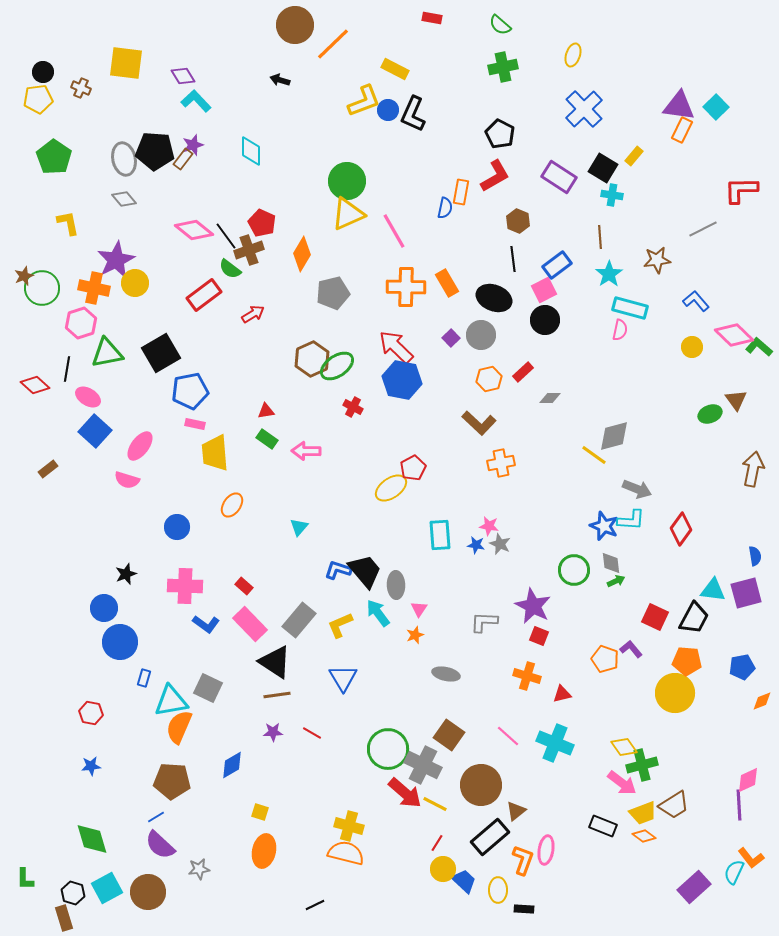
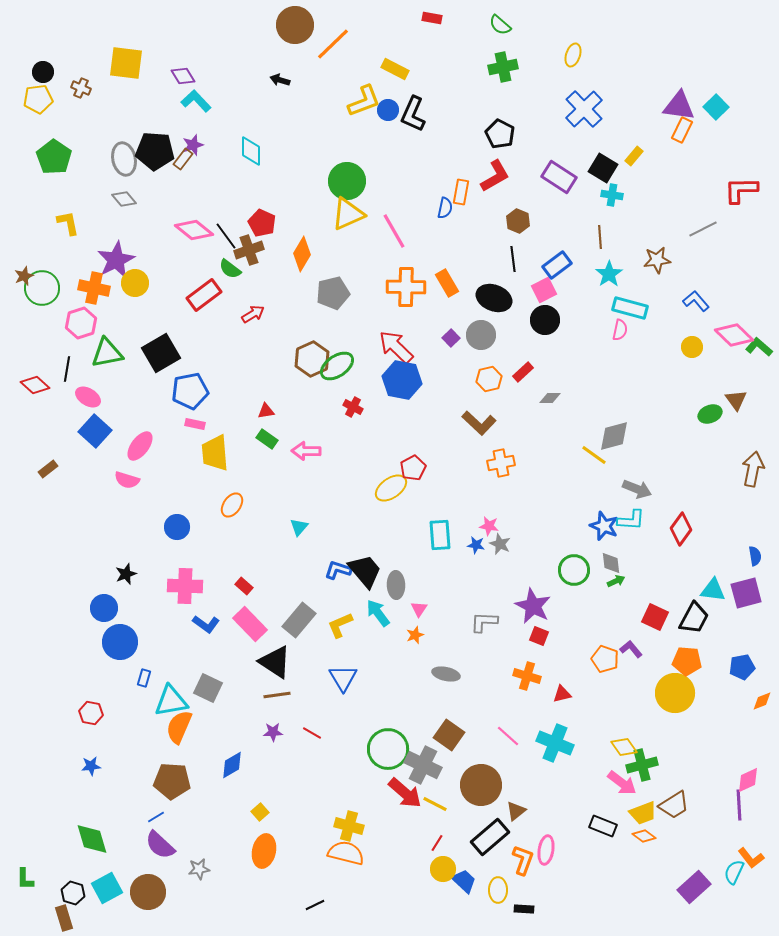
yellow square at (260, 812): rotated 30 degrees clockwise
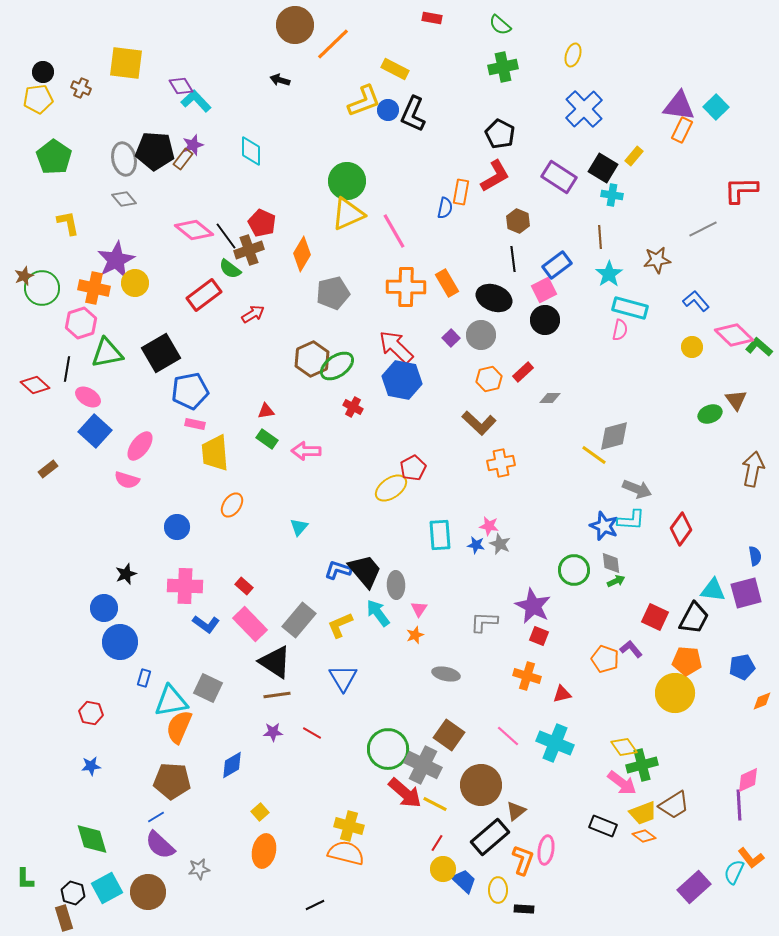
purple diamond at (183, 76): moved 2 px left, 10 px down
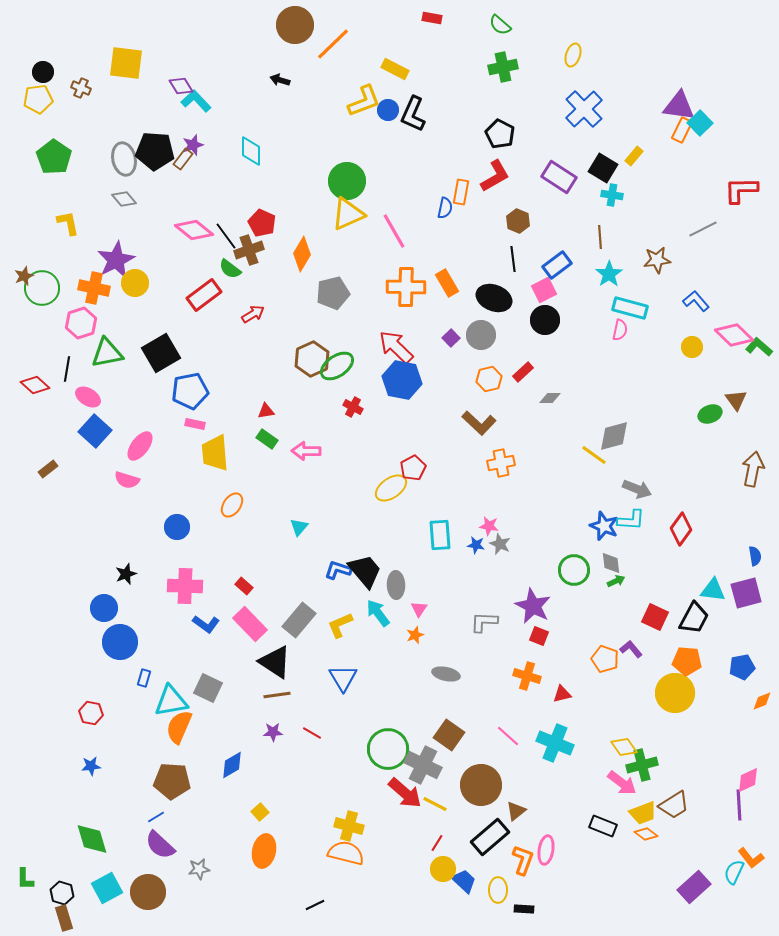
cyan square at (716, 107): moved 16 px left, 16 px down
orange diamond at (644, 836): moved 2 px right, 2 px up
black hexagon at (73, 893): moved 11 px left
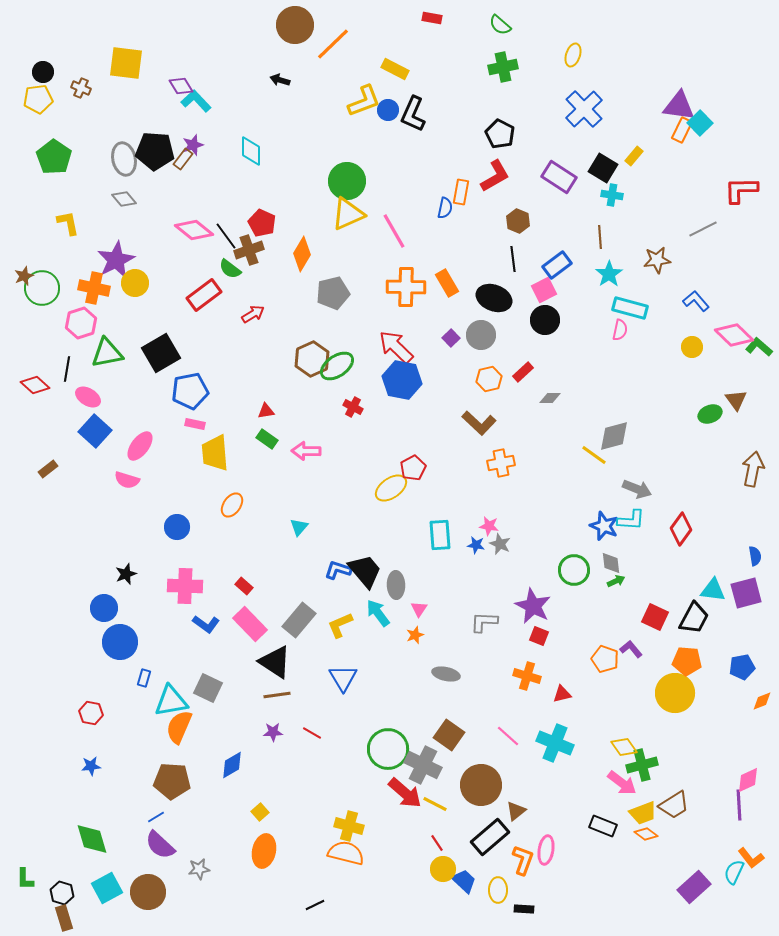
red line at (437, 843): rotated 66 degrees counterclockwise
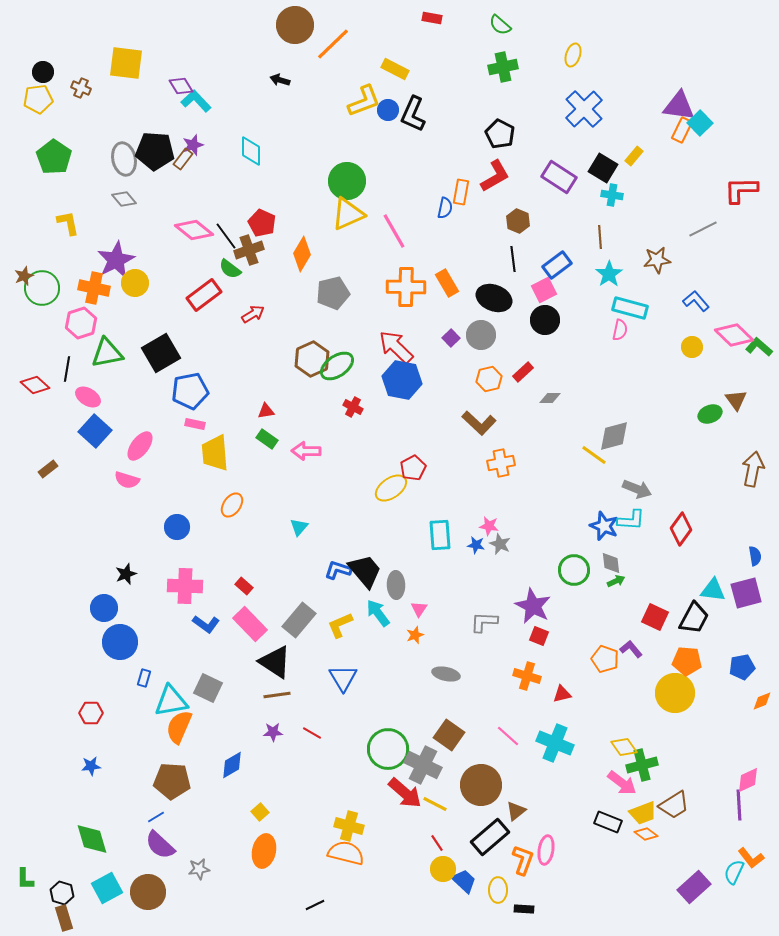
red hexagon at (91, 713): rotated 10 degrees counterclockwise
black rectangle at (603, 826): moved 5 px right, 4 px up
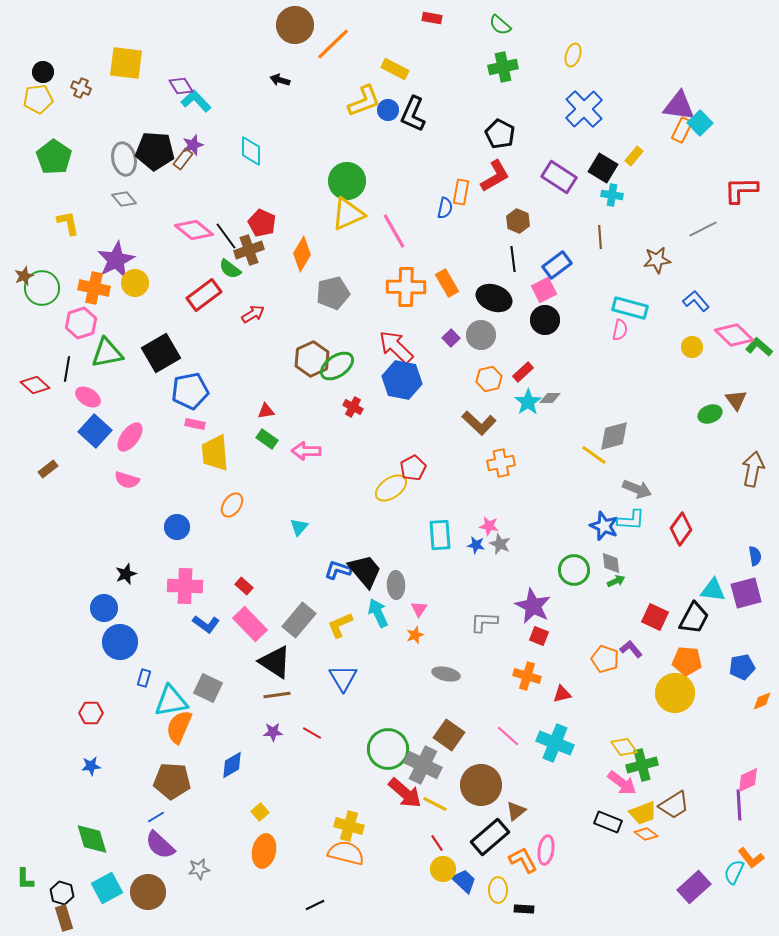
cyan star at (609, 274): moved 81 px left, 128 px down
pink ellipse at (140, 446): moved 10 px left, 9 px up
cyan arrow at (378, 613): rotated 12 degrees clockwise
orange L-shape at (523, 860): rotated 48 degrees counterclockwise
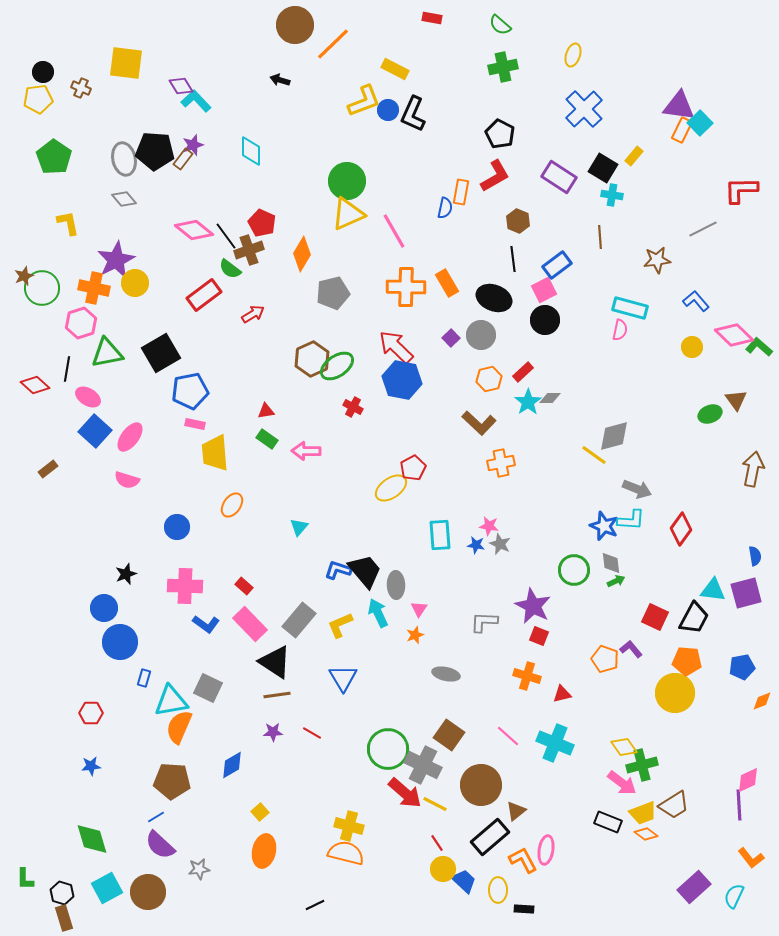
cyan semicircle at (734, 872): moved 24 px down
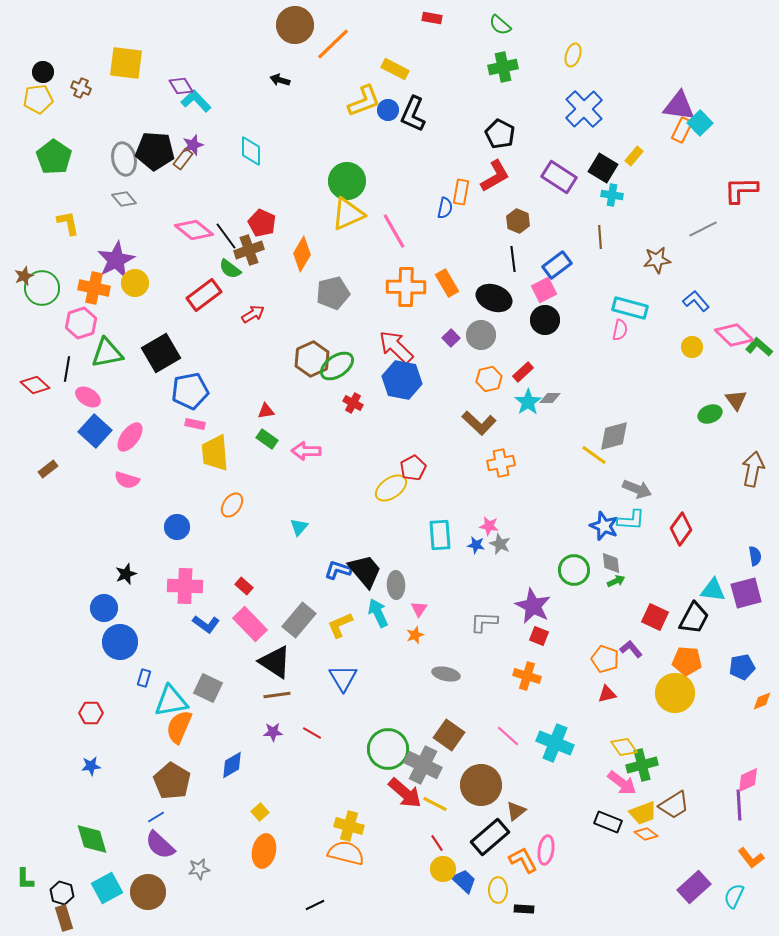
red cross at (353, 407): moved 4 px up
red triangle at (562, 694): moved 45 px right
brown pentagon at (172, 781): rotated 27 degrees clockwise
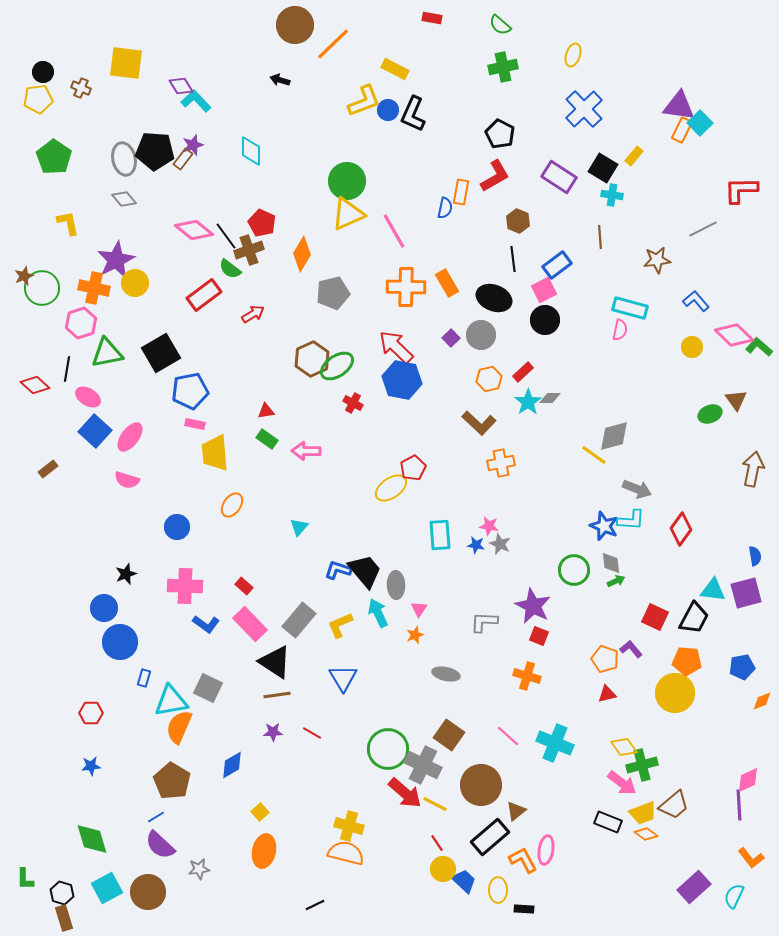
brown trapezoid at (674, 805): rotated 8 degrees counterclockwise
